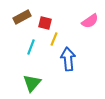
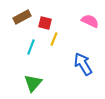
pink semicircle: rotated 120 degrees counterclockwise
blue arrow: moved 15 px right, 5 px down; rotated 25 degrees counterclockwise
green triangle: moved 1 px right
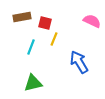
brown rectangle: rotated 18 degrees clockwise
pink semicircle: moved 2 px right
blue arrow: moved 4 px left, 2 px up
green triangle: rotated 36 degrees clockwise
